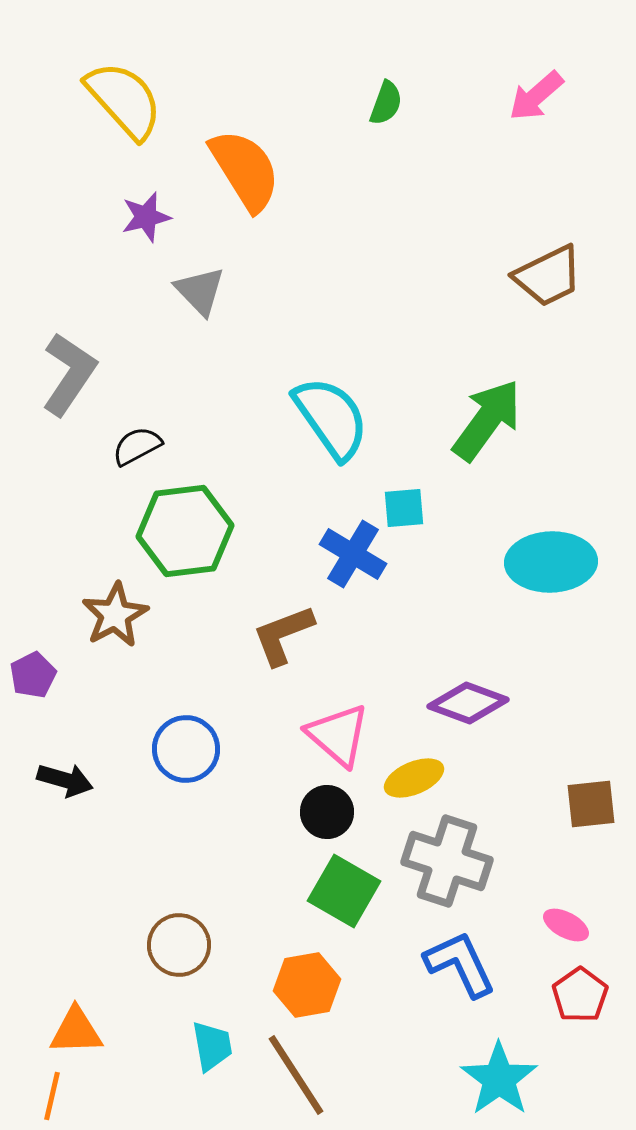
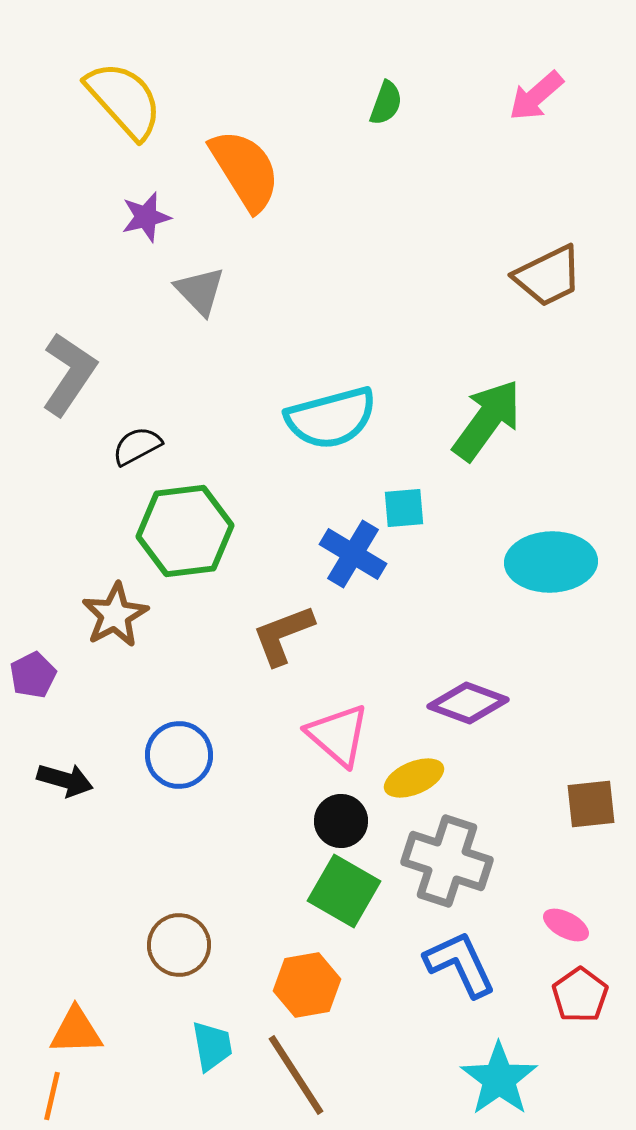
cyan semicircle: rotated 110 degrees clockwise
blue circle: moved 7 px left, 6 px down
black circle: moved 14 px right, 9 px down
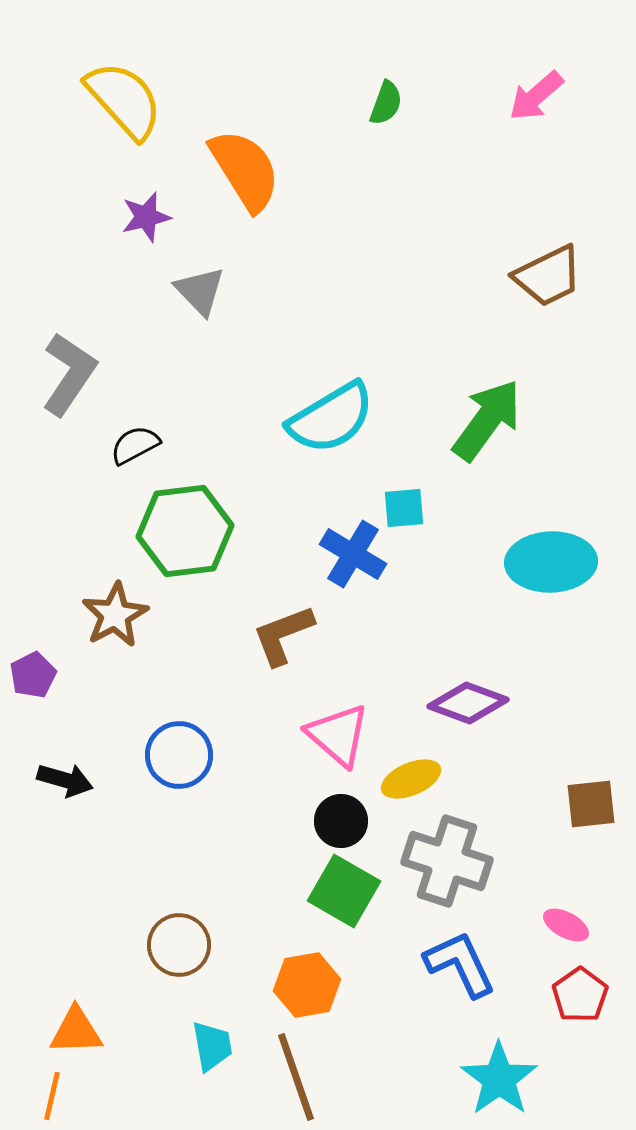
cyan semicircle: rotated 16 degrees counterclockwise
black semicircle: moved 2 px left, 1 px up
yellow ellipse: moved 3 px left, 1 px down
brown line: moved 2 px down; rotated 14 degrees clockwise
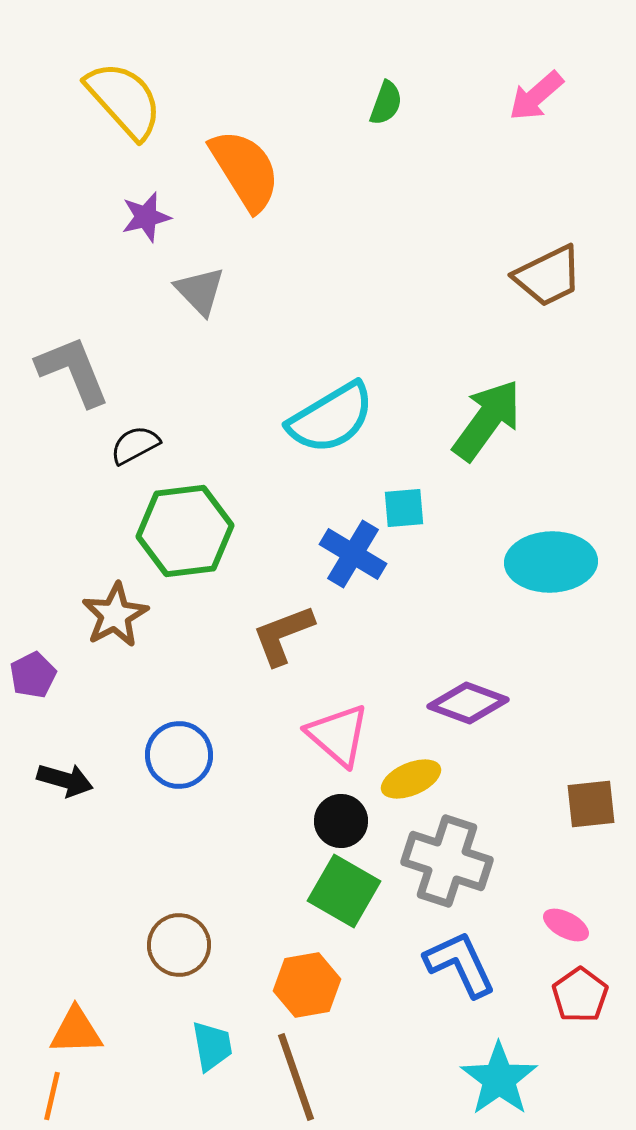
gray L-shape: moved 4 px right, 3 px up; rotated 56 degrees counterclockwise
